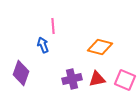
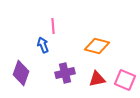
orange diamond: moved 3 px left, 1 px up
purple cross: moved 7 px left, 6 px up
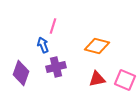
pink line: rotated 21 degrees clockwise
purple cross: moved 9 px left, 6 px up
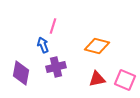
purple diamond: rotated 10 degrees counterclockwise
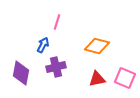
pink line: moved 4 px right, 4 px up
blue arrow: rotated 49 degrees clockwise
pink square: moved 2 px up
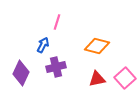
purple diamond: rotated 15 degrees clockwise
pink square: rotated 25 degrees clockwise
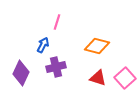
red triangle: moved 1 px right, 1 px up; rotated 30 degrees clockwise
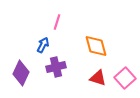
orange diamond: moved 1 px left; rotated 60 degrees clockwise
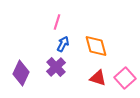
blue arrow: moved 20 px right, 1 px up
purple cross: rotated 30 degrees counterclockwise
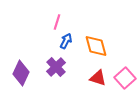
blue arrow: moved 3 px right, 3 px up
